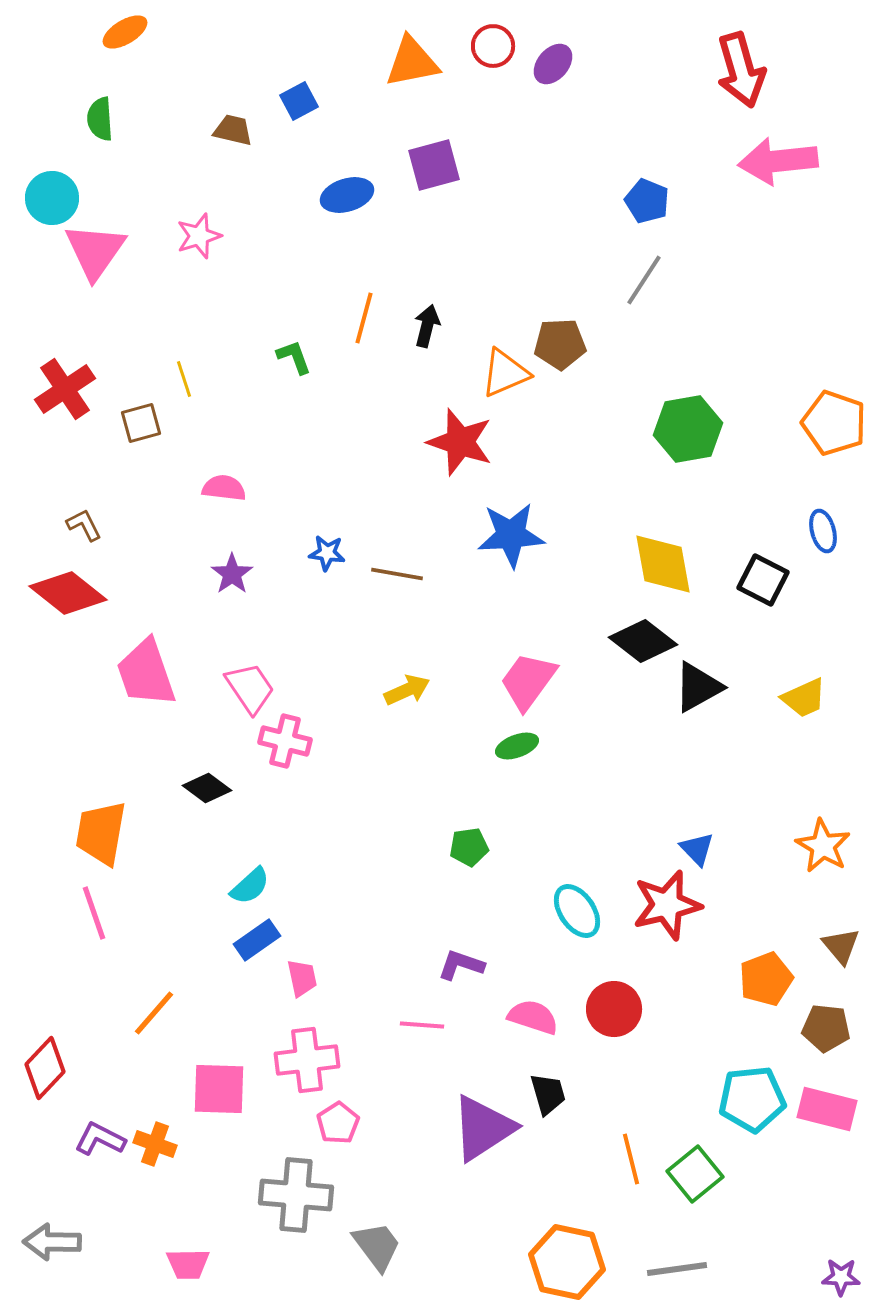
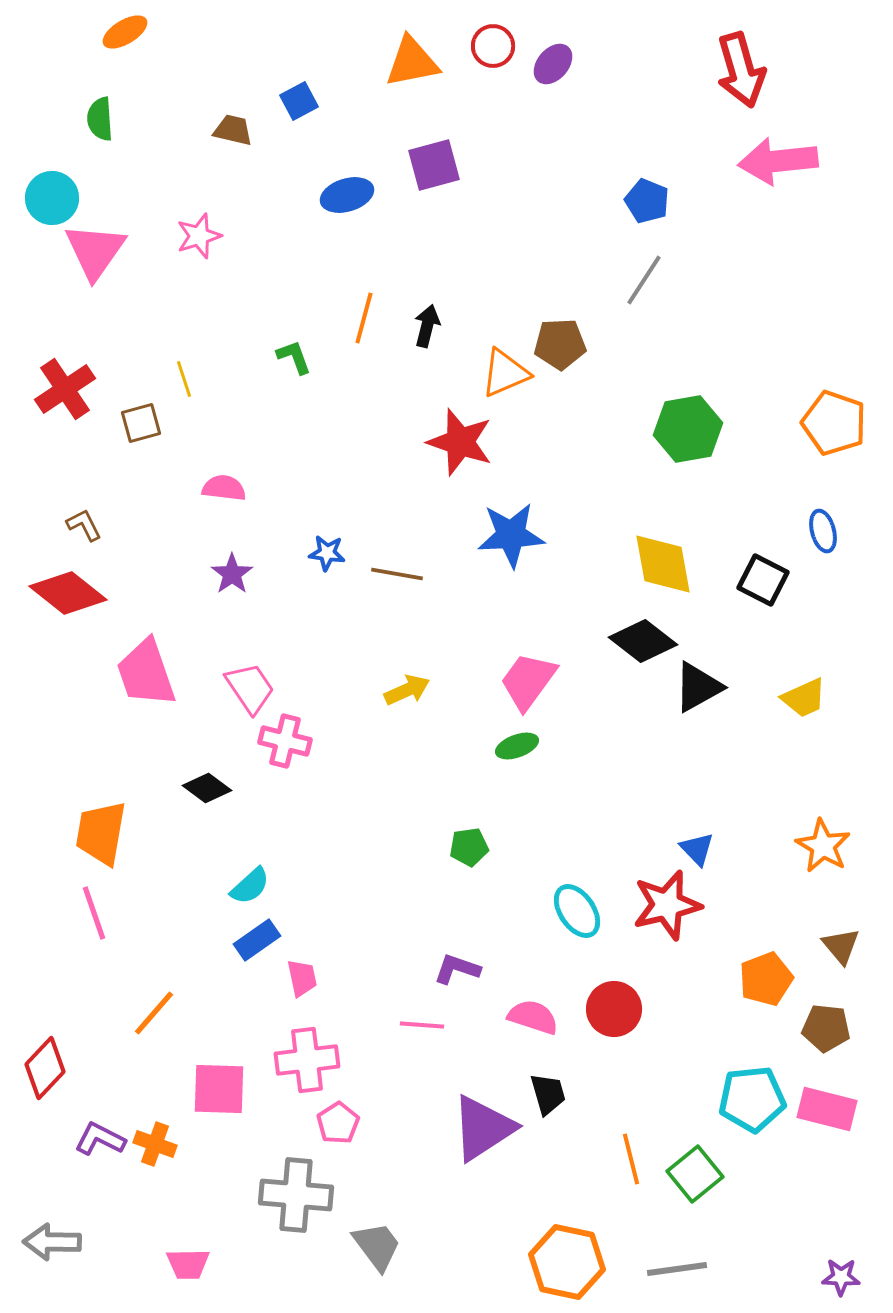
purple L-shape at (461, 965): moved 4 px left, 4 px down
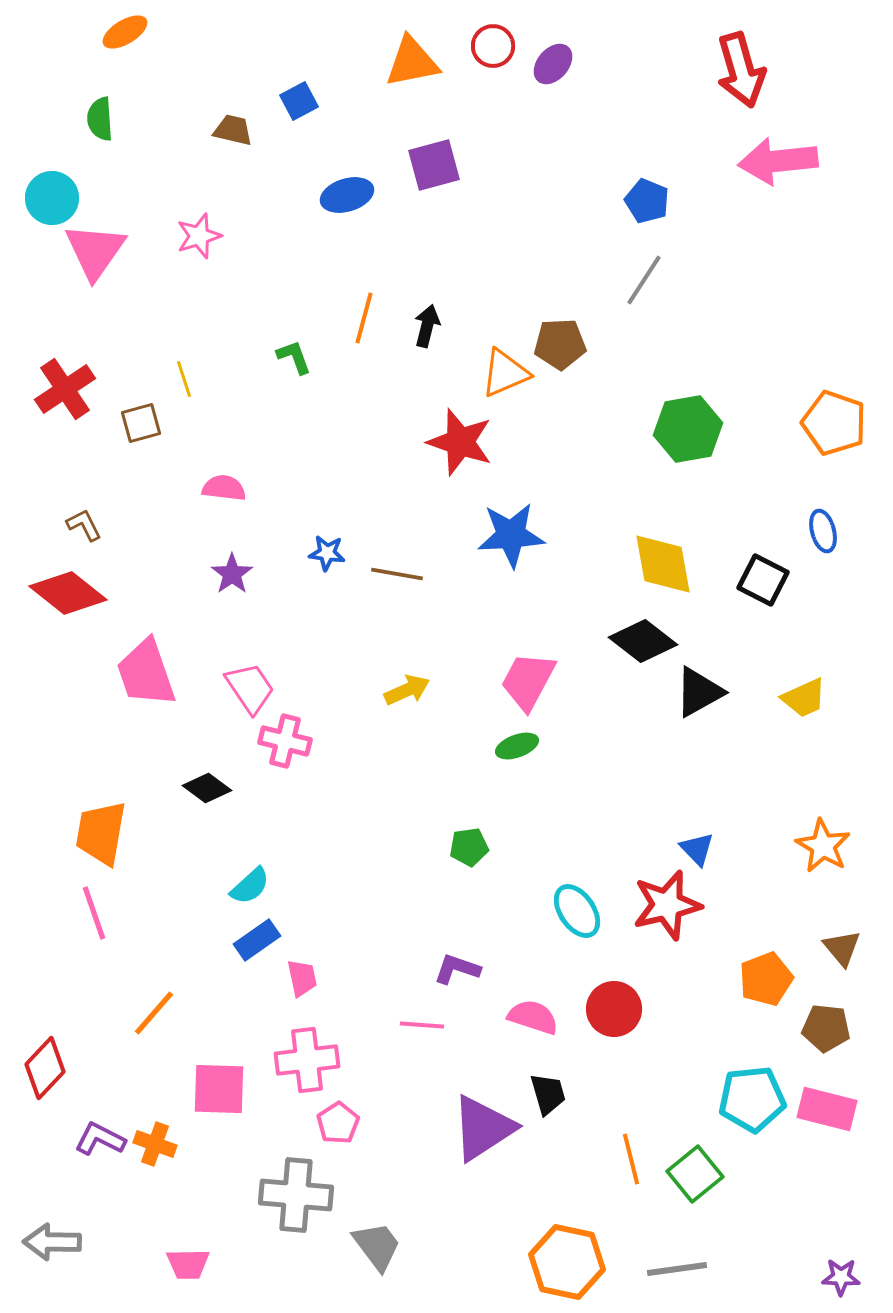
pink trapezoid at (528, 681): rotated 8 degrees counterclockwise
black triangle at (698, 687): moved 1 px right, 5 px down
brown triangle at (841, 946): moved 1 px right, 2 px down
